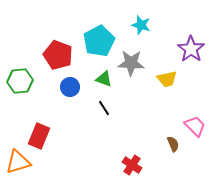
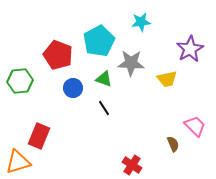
cyan star: moved 3 px up; rotated 24 degrees counterclockwise
purple star: moved 1 px left; rotated 8 degrees clockwise
blue circle: moved 3 px right, 1 px down
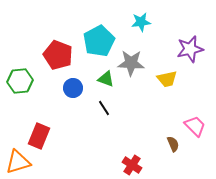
purple star: rotated 16 degrees clockwise
green triangle: moved 2 px right
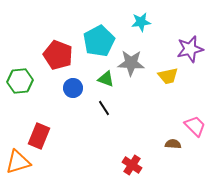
yellow trapezoid: moved 1 px right, 3 px up
brown semicircle: rotated 63 degrees counterclockwise
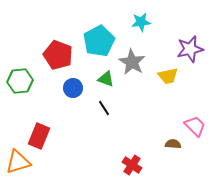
gray star: moved 1 px right, 1 px up; rotated 28 degrees clockwise
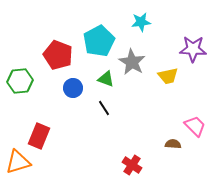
purple star: moved 3 px right; rotated 16 degrees clockwise
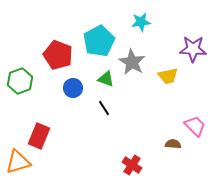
green hexagon: rotated 15 degrees counterclockwise
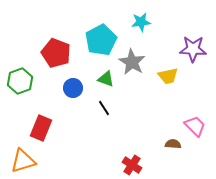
cyan pentagon: moved 2 px right, 1 px up
red pentagon: moved 2 px left, 2 px up
red rectangle: moved 2 px right, 8 px up
orange triangle: moved 5 px right, 1 px up
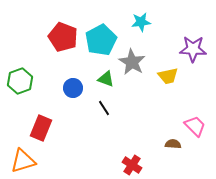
red pentagon: moved 7 px right, 16 px up
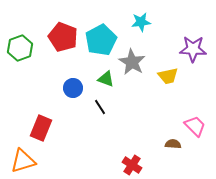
green hexagon: moved 33 px up
black line: moved 4 px left, 1 px up
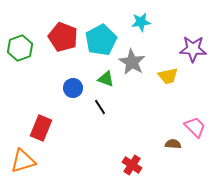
pink trapezoid: moved 1 px down
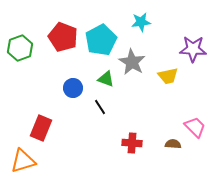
red cross: moved 22 px up; rotated 30 degrees counterclockwise
